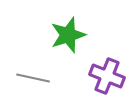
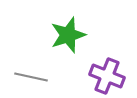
gray line: moved 2 px left, 1 px up
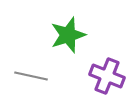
gray line: moved 1 px up
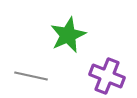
green star: rotated 6 degrees counterclockwise
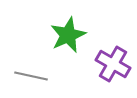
purple cross: moved 6 px right, 12 px up; rotated 8 degrees clockwise
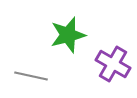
green star: rotated 9 degrees clockwise
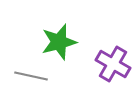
green star: moved 9 px left, 7 px down
